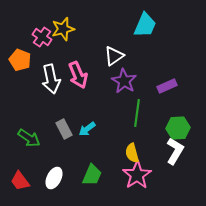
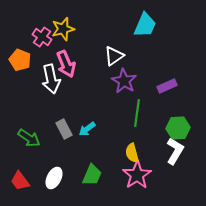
pink arrow: moved 12 px left, 11 px up
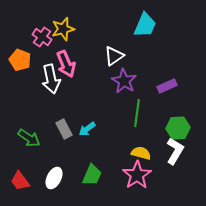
yellow semicircle: moved 9 px right; rotated 120 degrees clockwise
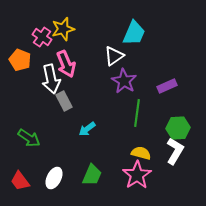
cyan trapezoid: moved 11 px left, 8 px down
gray rectangle: moved 28 px up
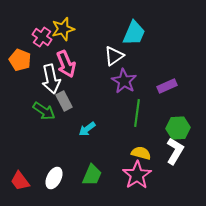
green arrow: moved 15 px right, 27 px up
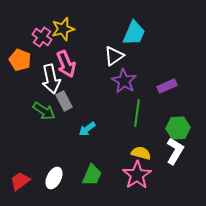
red trapezoid: rotated 90 degrees clockwise
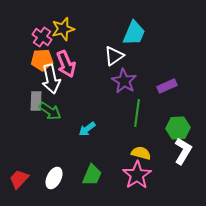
orange pentagon: moved 22 px right; rotated 25 degrees counterclockwise
gray rectangle: moved 28 px left; rotated 30 degrees clockwise
green arrow: moved 6 px right
white L-shape: moved 8 px right
red trapezoid: moved 1 px left, 2 px up; rotated 10 degrees counterclockwise
